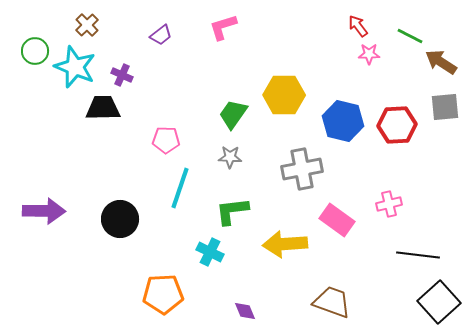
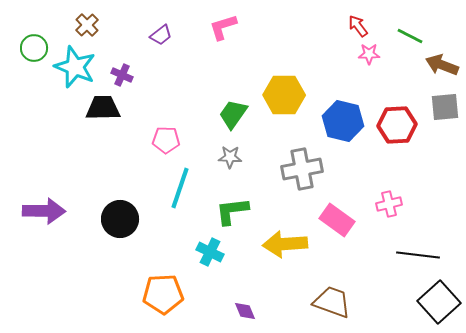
green circle: moved 1 px left, 3 px up
brown arrow: moved 1 px right, 3 px down; rotated 12 degrees counterclockwise
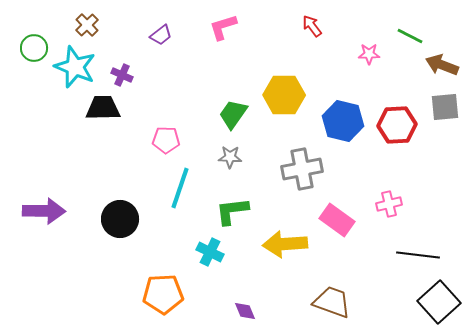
red arrow: moved 46 px left
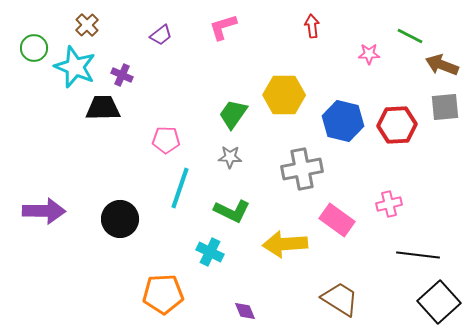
red arrow: rotated 30 degrees clockwise
green L-shape: rotated 147 degrees counterclockwise
brown trapezoid: moved 8 px right, 3 px up; rotated 12 degrees clockwise
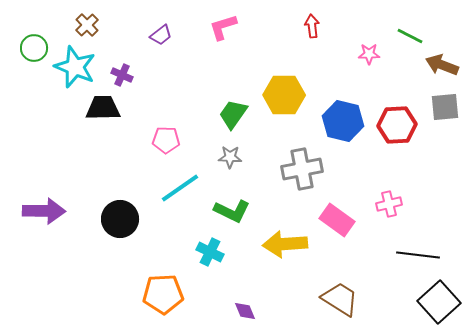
cyan line: rotated 36 degrees clockwise
